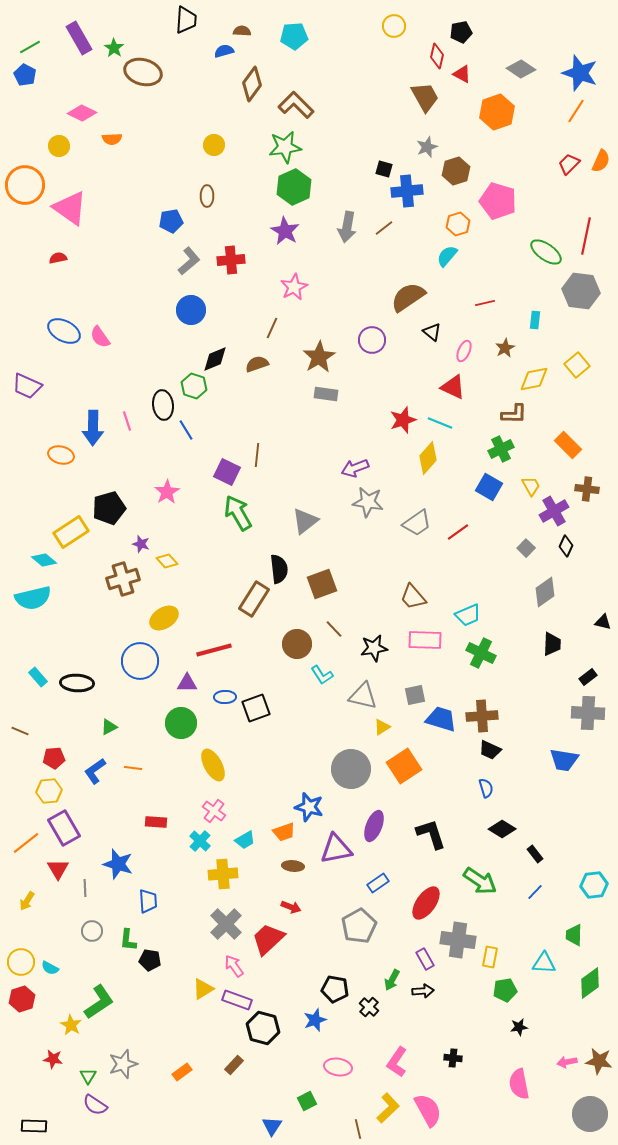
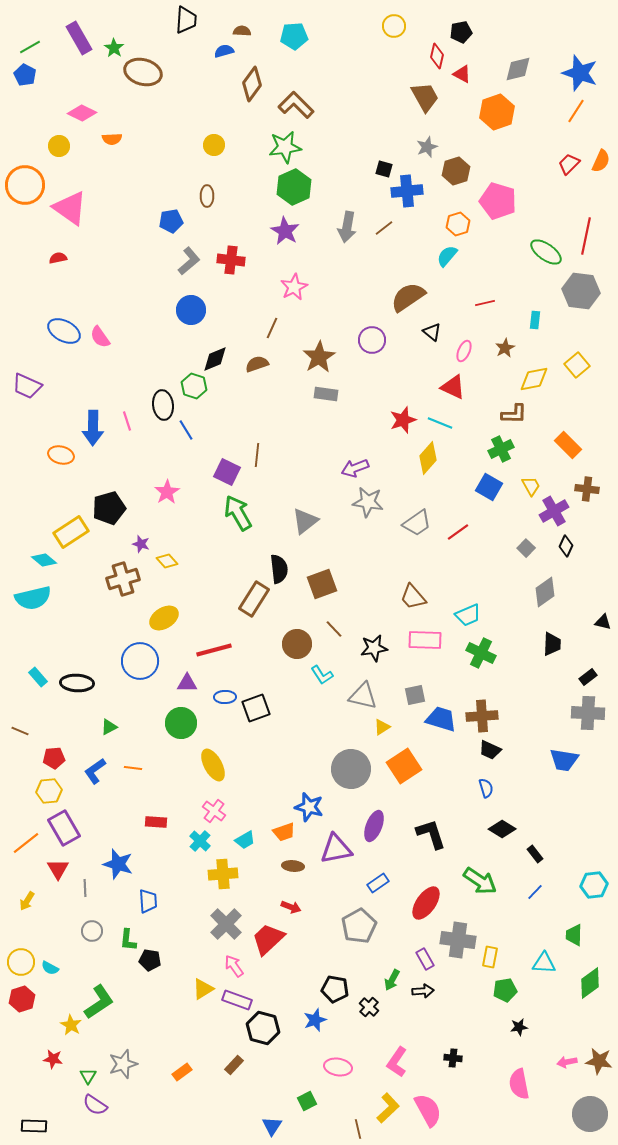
gray diamond at (521, 69): moved 3 px left; rotated 48 degrees counterclockwise
red cross at (231, 260): rotated 12 degrees clockwise
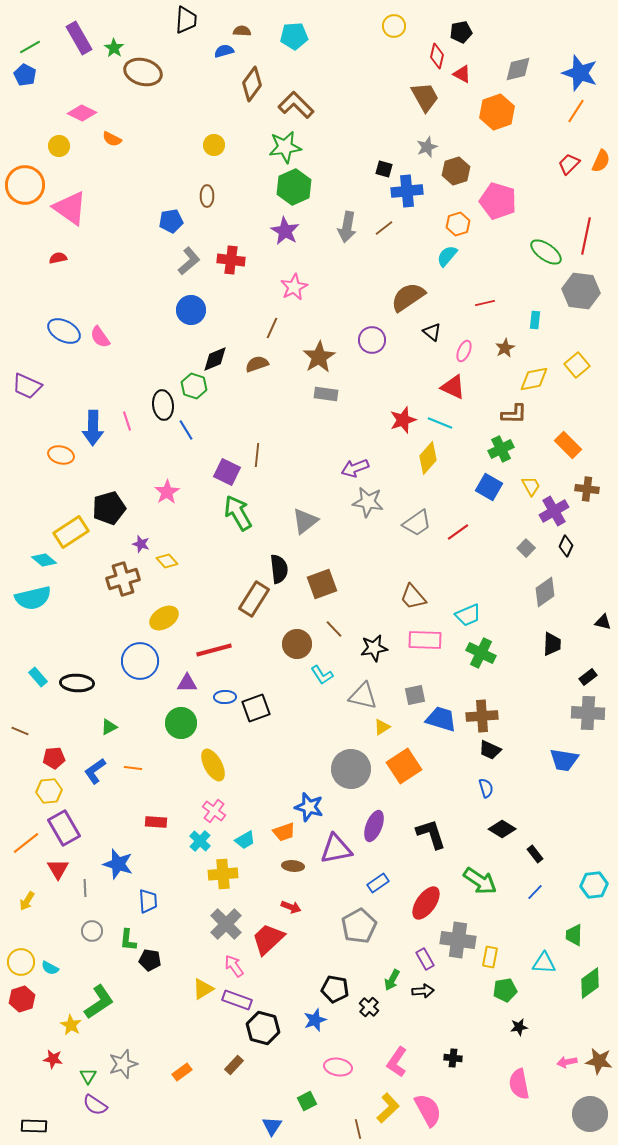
orange semicircle at (112, 139): rotated 30 degrees clockwise
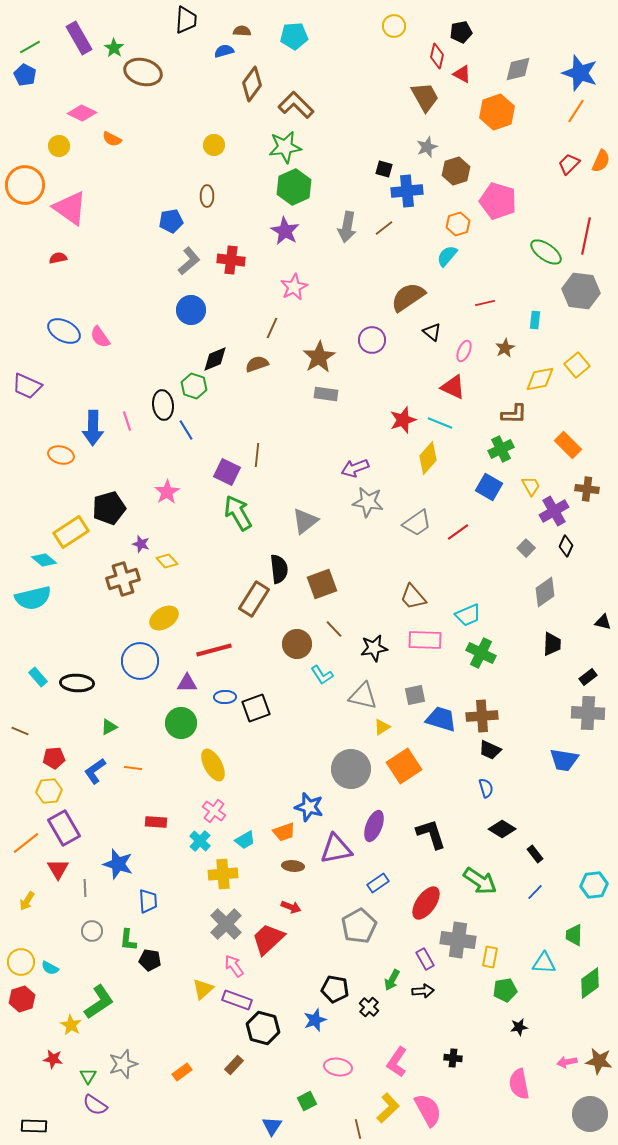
yellow diamond at (534, 379): moved 6 px right
yellow triangle at (203, 989): rotated 10 degrees counterclockwise
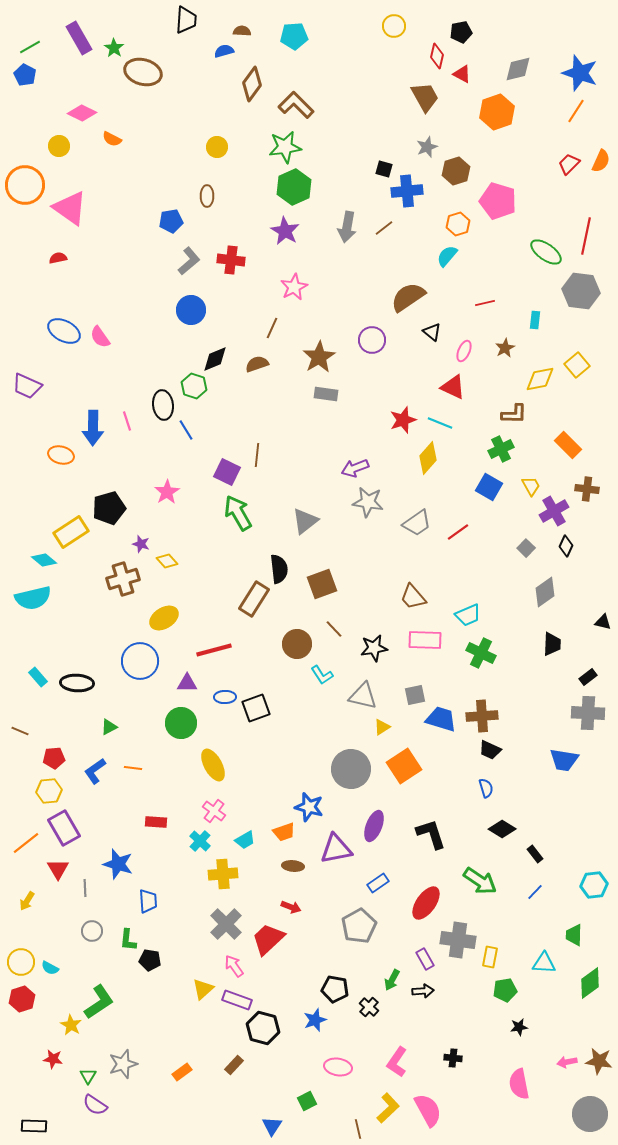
yellow circle at (214, 145): moved 3 px right, 2 px down
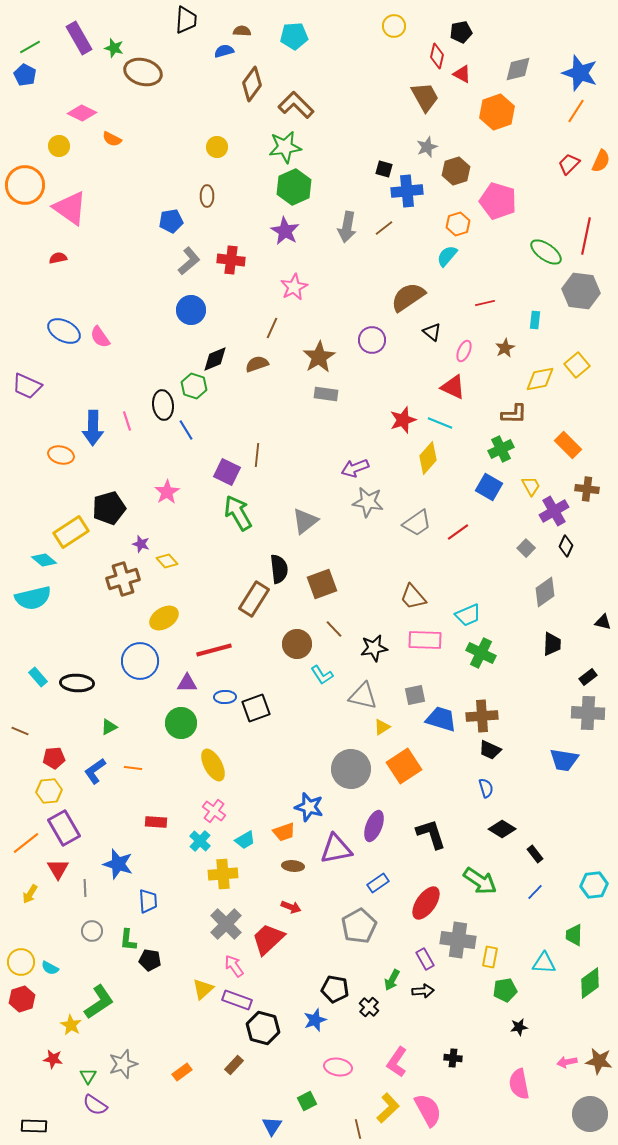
green star at (114, 48): rotated 18 degrees counterclockwise
yellow arrow at (27, 901): moved 3 px right, 7 px up
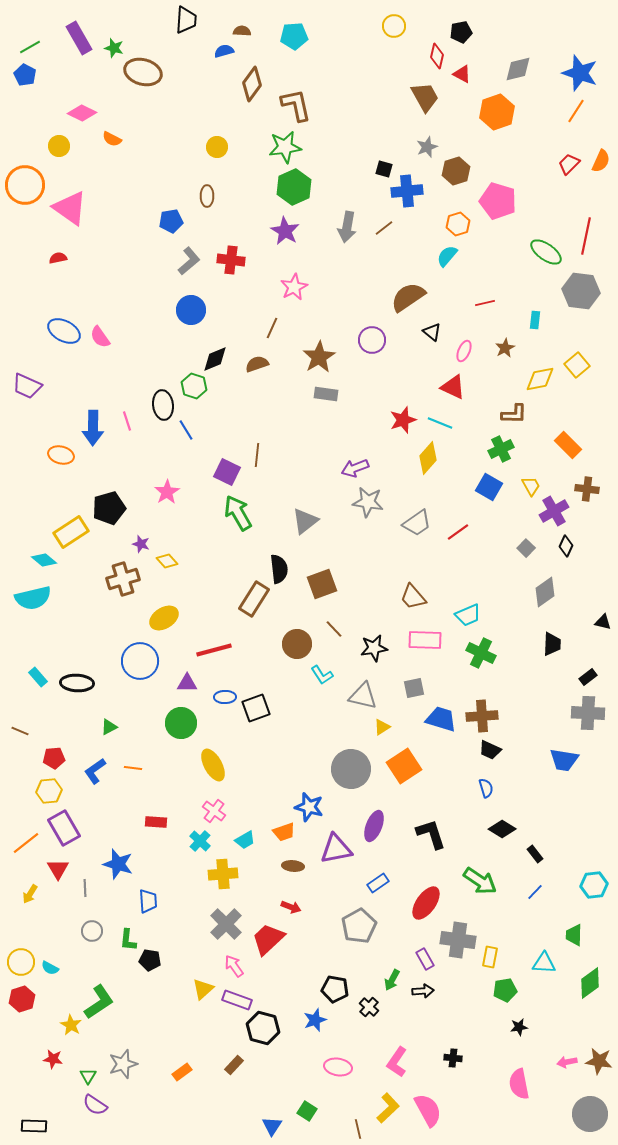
brown L-shape at (296, 105): rotated 33 degrees clockwise
gray square at (415, 695): moved 1 px left, 7 px up
green square at (307, 1101): moved 10 px down; rotated 30 degrees counterclockwise
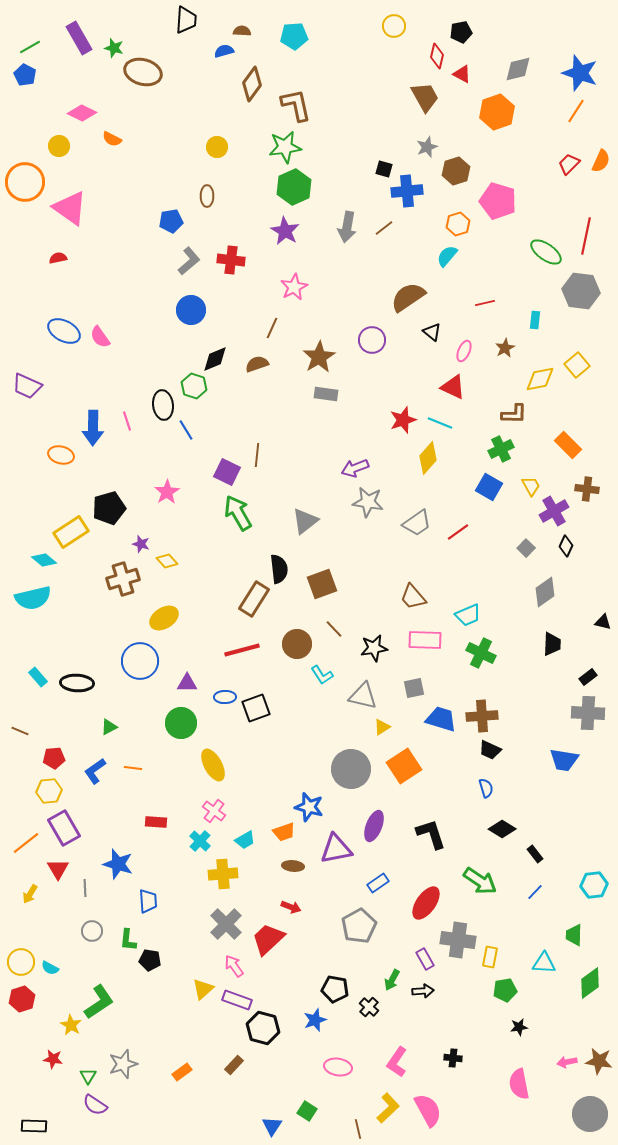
orange circle at (25, 185): moved 3 px up
red line at (214, 650): moved 28 px right
